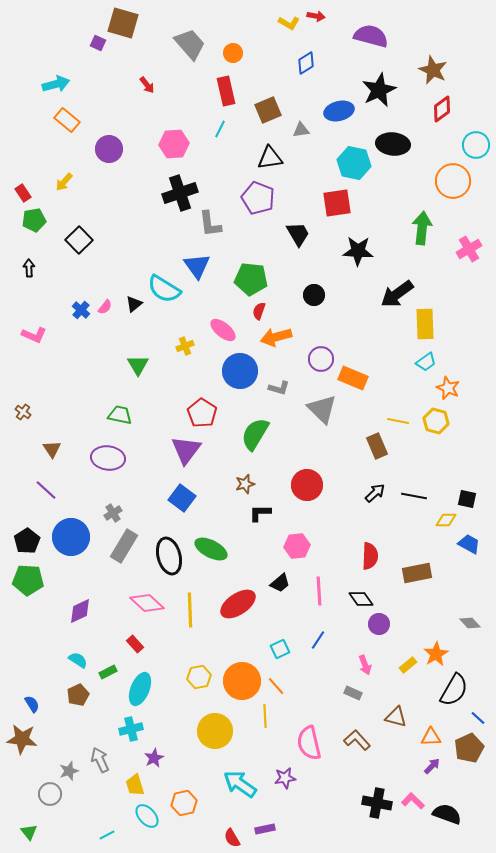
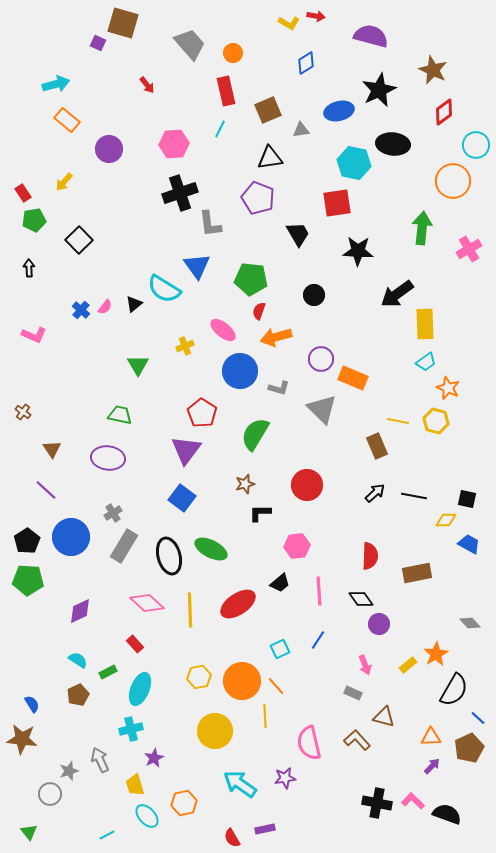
red diamond at (442, 109): moved 2 px right, 3 px down
brown triangle at (396, 717): moved 12 px left
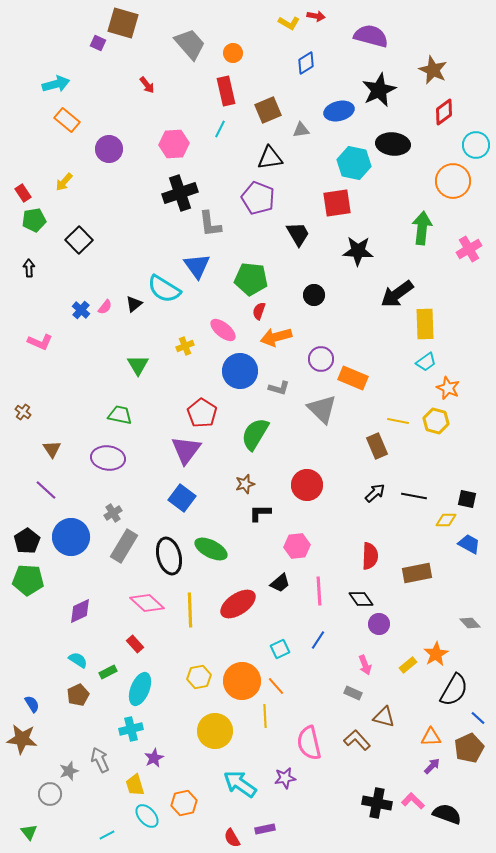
pink L-shape at (34, 335): moved 6 px right, 7 px down
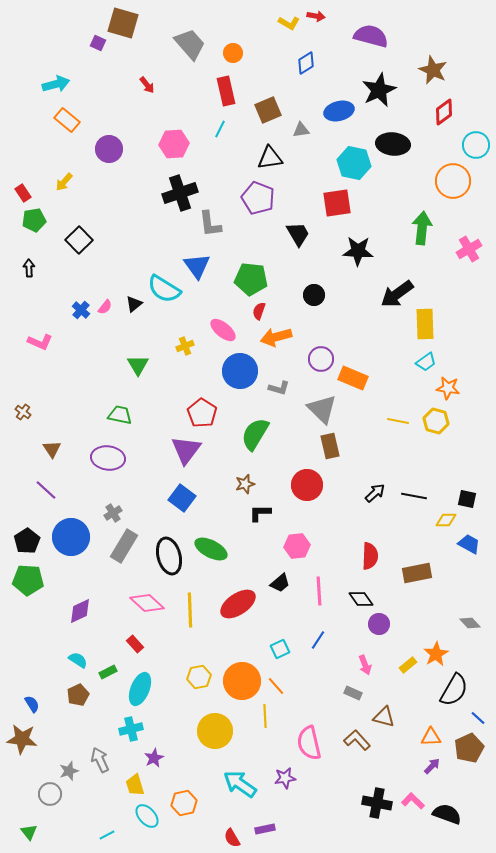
orange star at (448, 388): rotated 15 degrees counterclockwise
brown rectangle at (377, 446): moved 47 px left; rotated 10 degrees clockwise
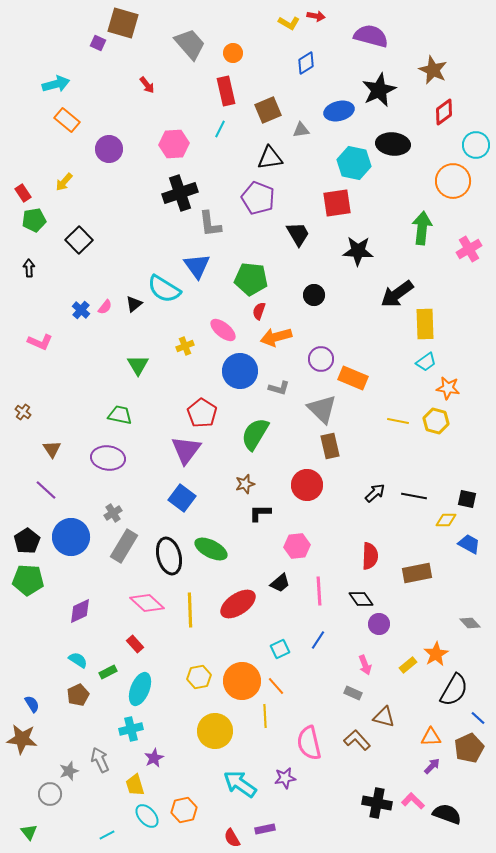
orange hexagon at (184, 803): moved 7 px down
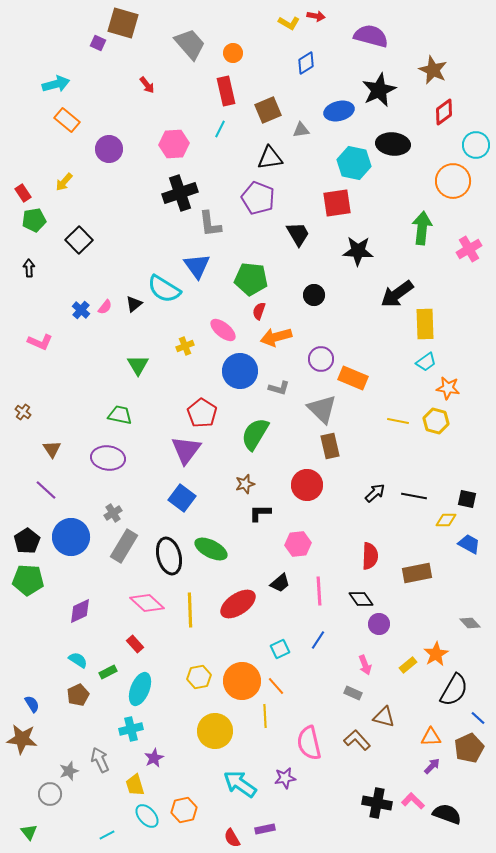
pink hexagon at (297, 546): moved 1 px right, 2 px up
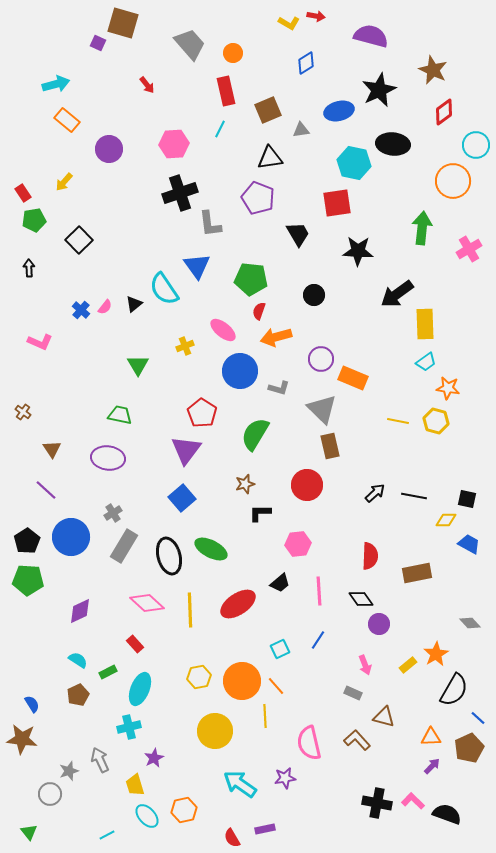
cyan semicircle at (164, 289): rotated 24 degrees clockwise
blue square at (182, 498): rotated 12 degrees clockwise
cyan cross at (131, 729): moved 2 px left, 2 px up
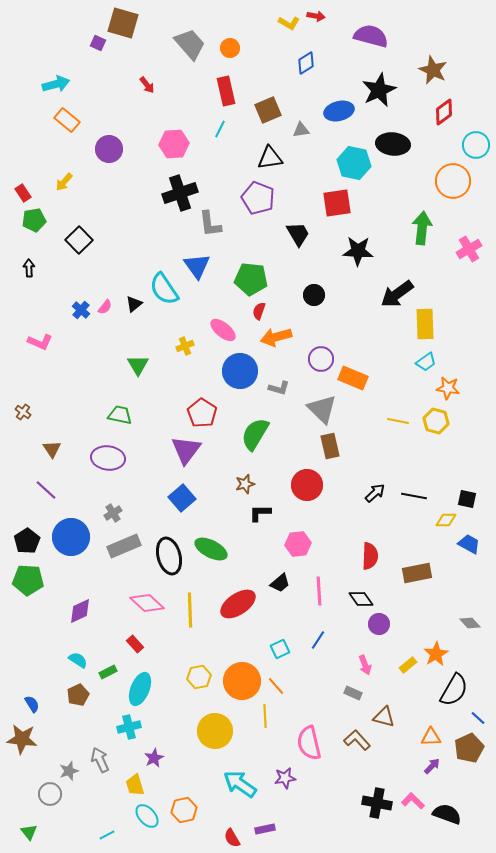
orange circle at (233, 53): moved 3 px left, 5 px up
gray rectangle at (124, 546): rotated 36 degrees clockwise
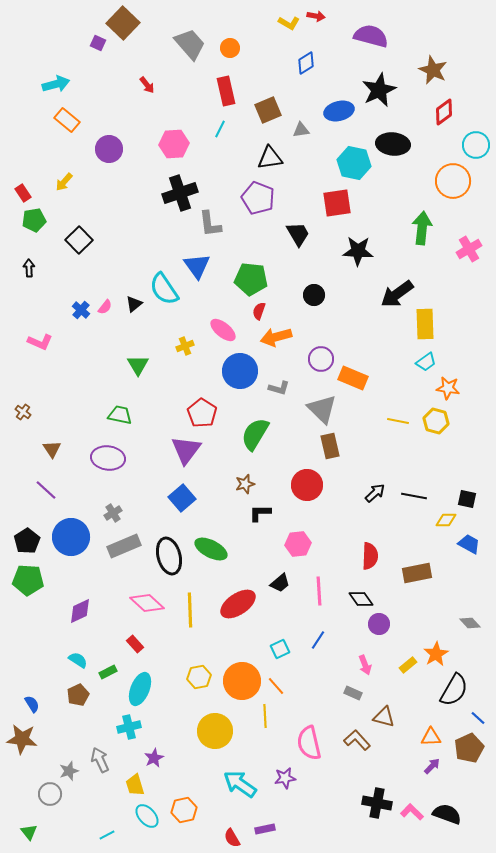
brown square at (123, 23): rotated 28 degrees clockwise
pink L-shape at (413, 801): moved 1 px left, 11 px down
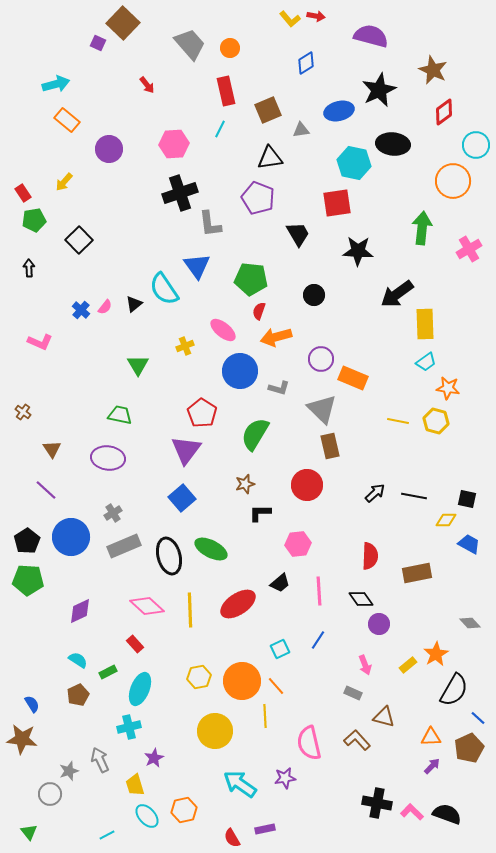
yellow L-shape at (289, 23): moved 1 px right, 4 px up; rotated 20 degrees clockwise
pink diamond at (147, 603): moved 3 px down
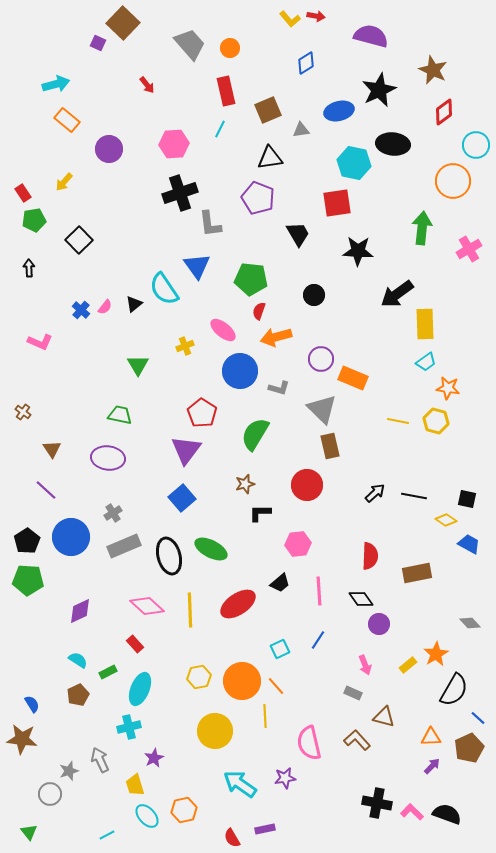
yellow diamond at (446, 520): rotated 35 degrees clockwise
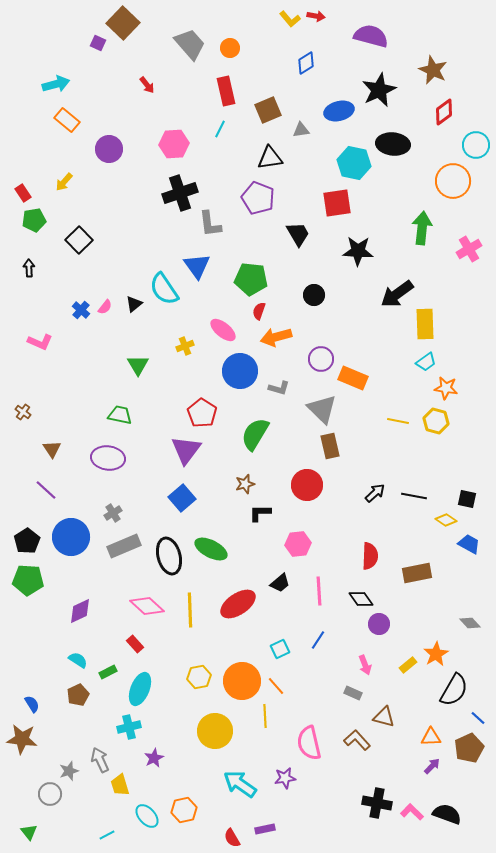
orange star at (448, 388): moved 2 px left
yellow trapezoid at (135, 785): moved 15 px left
